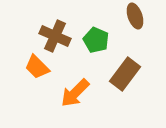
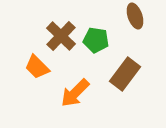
brown cross: moved 6 px right; rotated 20 degrees clockwise
green pentagon: rotated 15 degrees counterclockwise
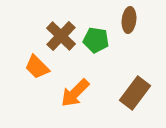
brown ellipse: moved 6 px left, 4 px down; rotated 25 degrees clockwise
brown rectangle: moved 10 px right, 19 px down
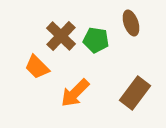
brown ellipse: moved 2 px right, 3 px down; rotated 25 degrees counterclockwise
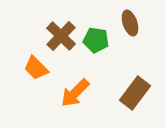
brown ellipse: moved 1 px left
orange trapezoid: moved 1 px left, 1 px down
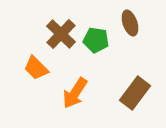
brown cross: moved 2 px up
orange arrow: rotated 12 degrees counterclockwise
